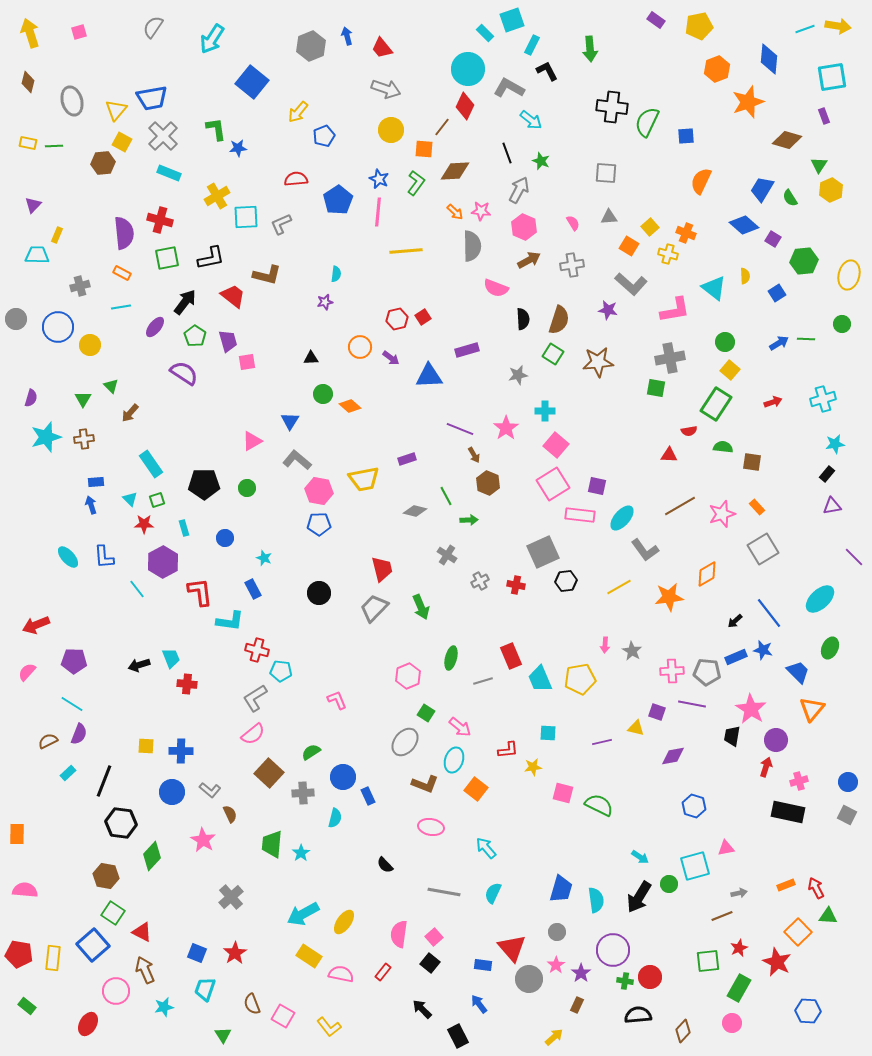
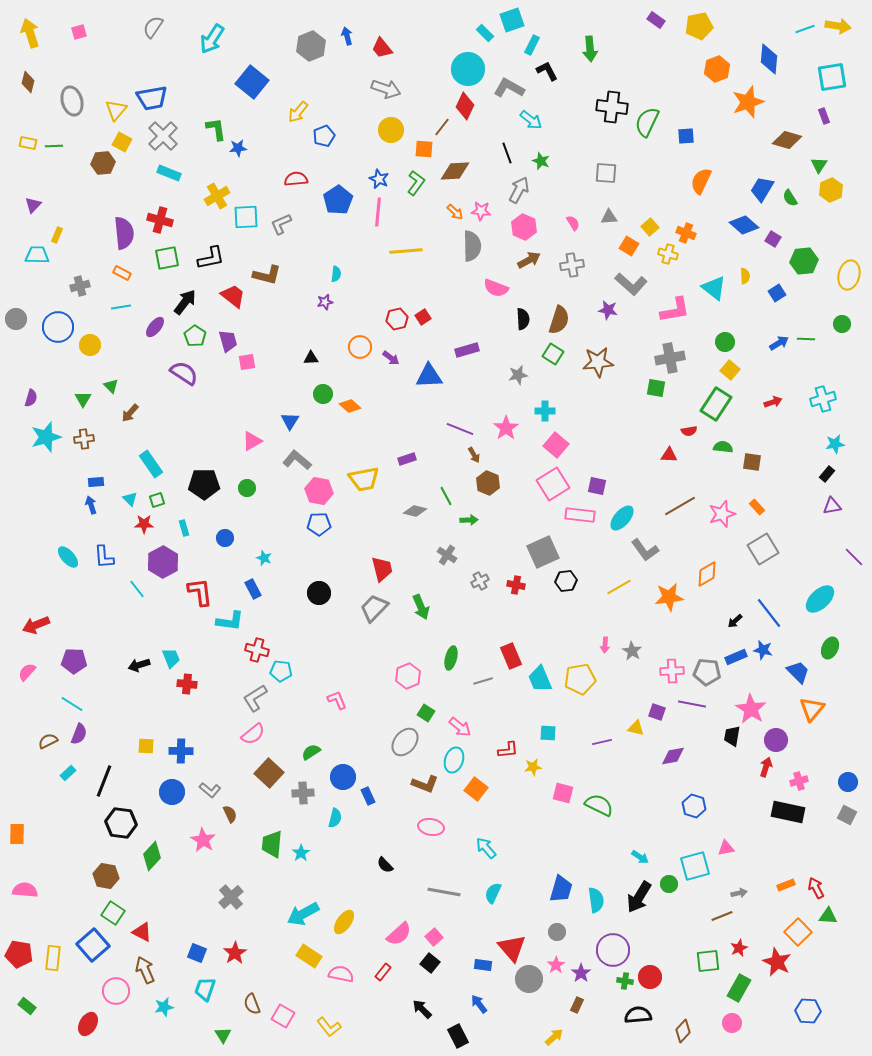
pink semicircle at (399, 934): rotated 140 degrees counterclockwise
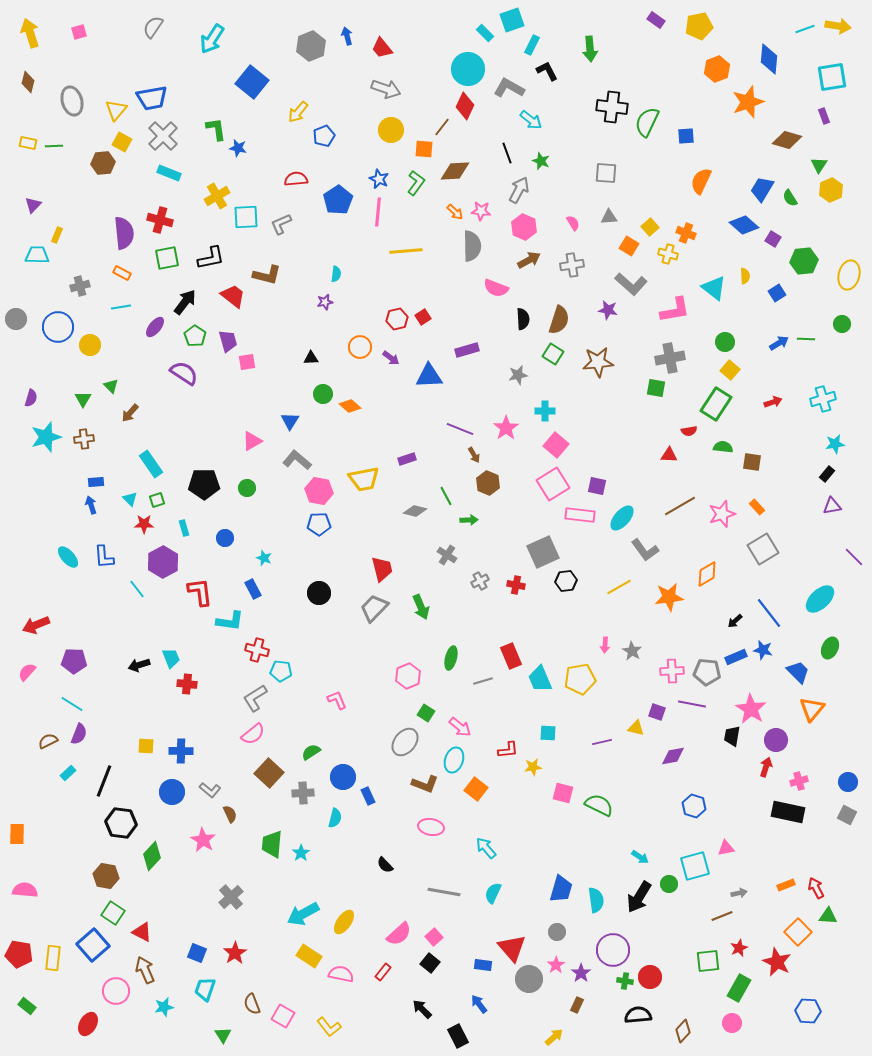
blue star at (238, 148): rotated 18 degrees clockwise
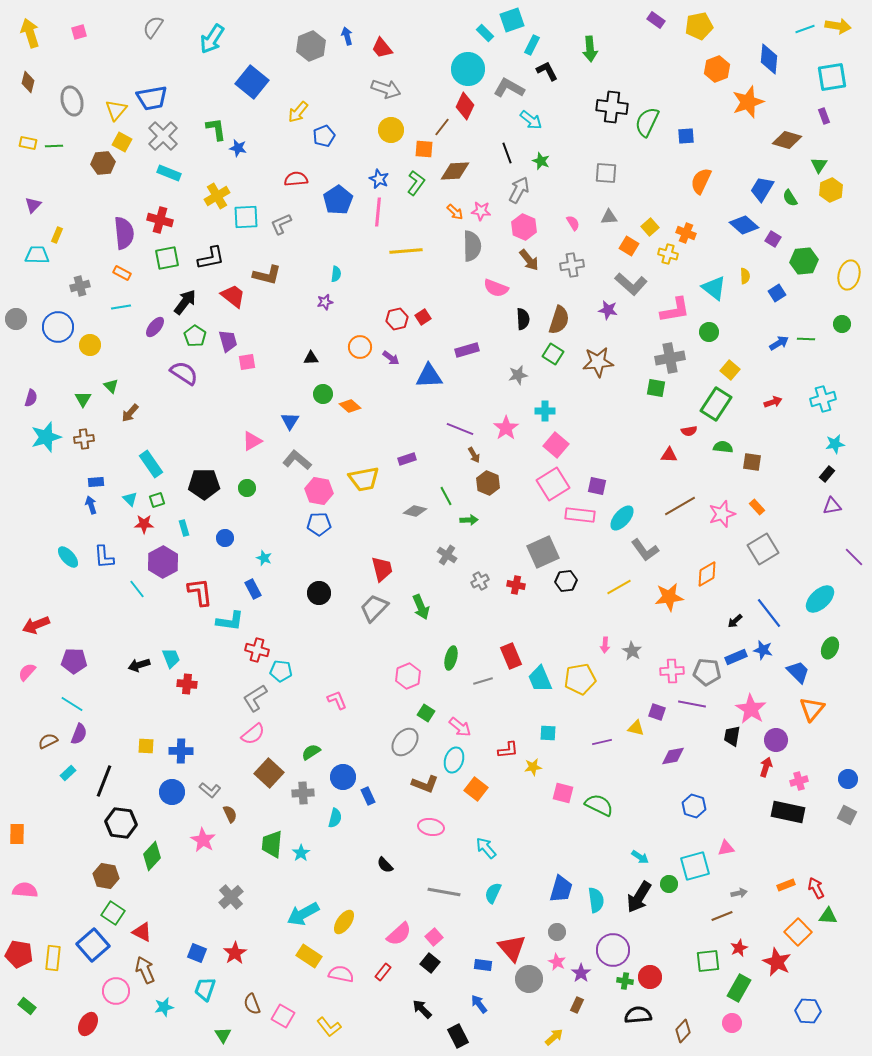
brown arrow at (529, 260): rotated 80 degrees clockwise
green circle at (725, 342): moved 16 px left, 10 px up
blue circle at (848, 782): moved 3 px up
pink star at (556, 965): moved 1 px right, 3 px up; rotated 12 degrees counterclockwise
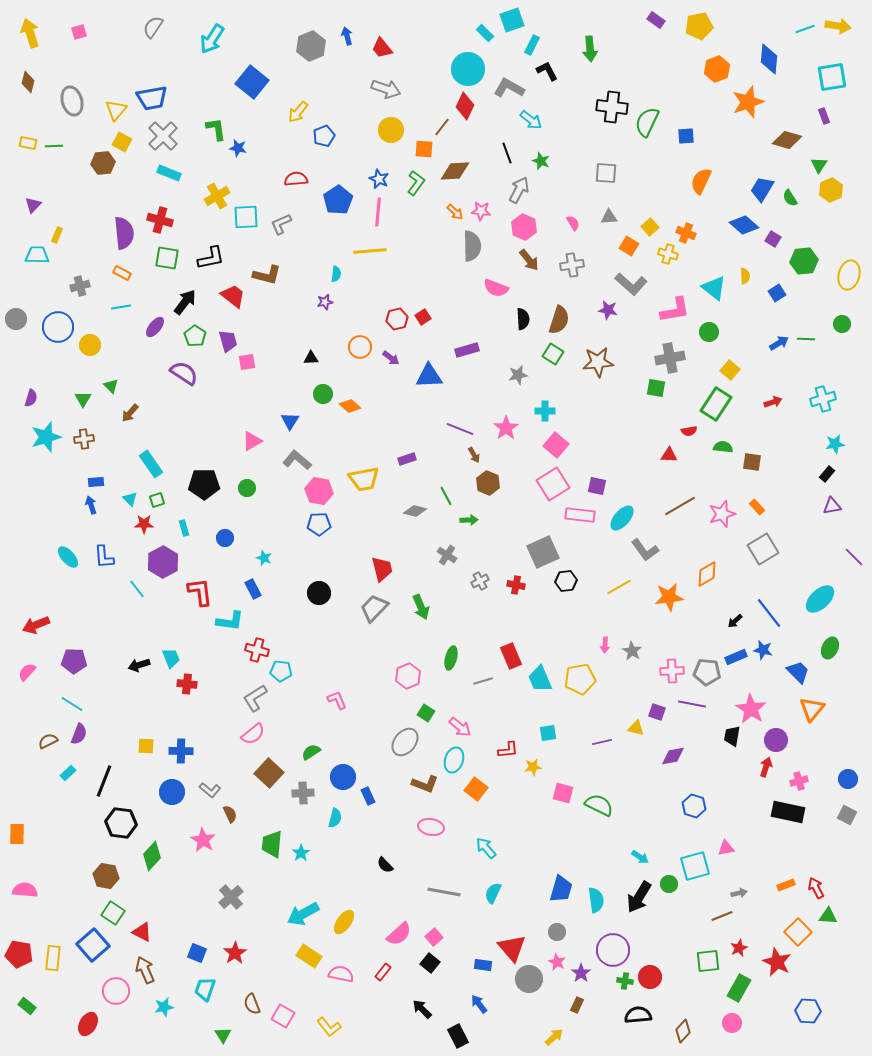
yellow line at (406, 251): moved 36 px left
green square at (167, 258): rotated 20 degrees clockwise
cyan square at (548, 733): rotated 12 degrees counterclockwise
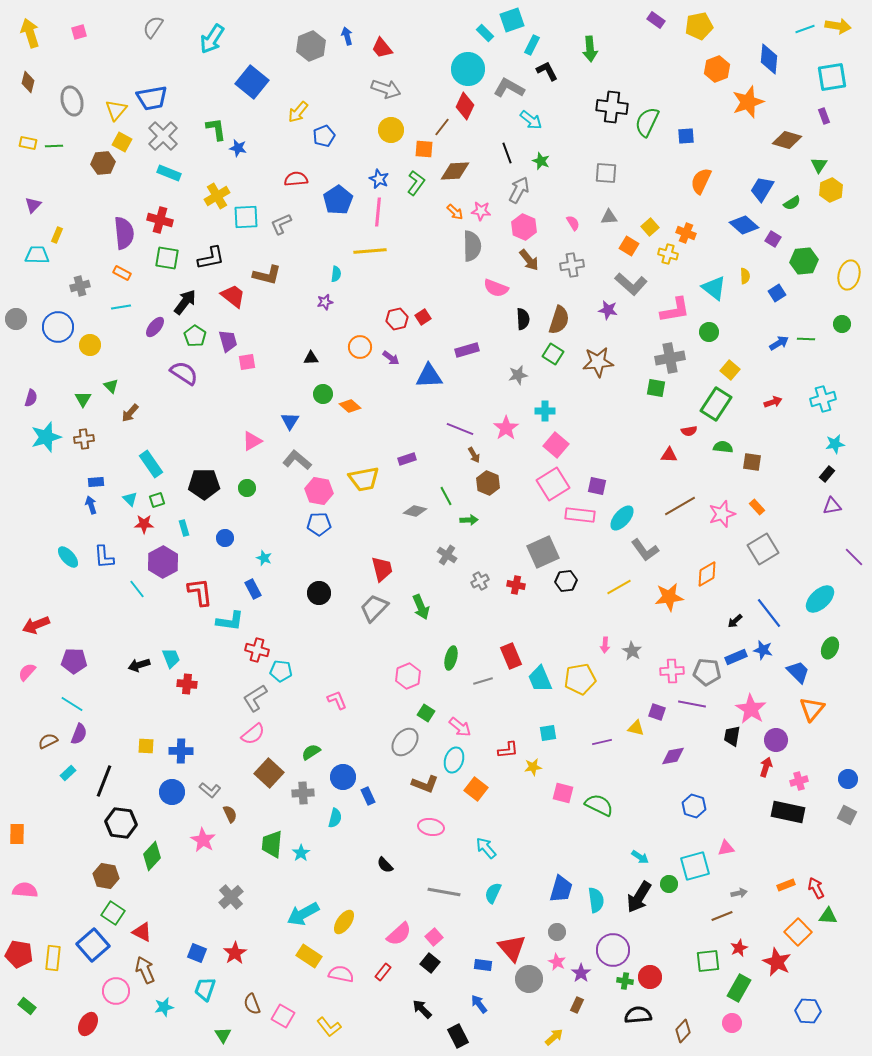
green semicircle at (790, 198): moved 2 px right, 5 px down; rotated 90 degrees counterclockwise
